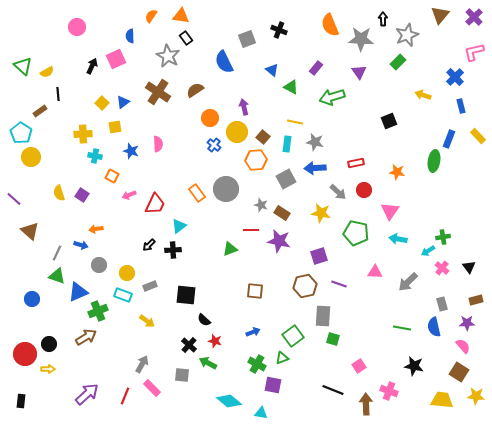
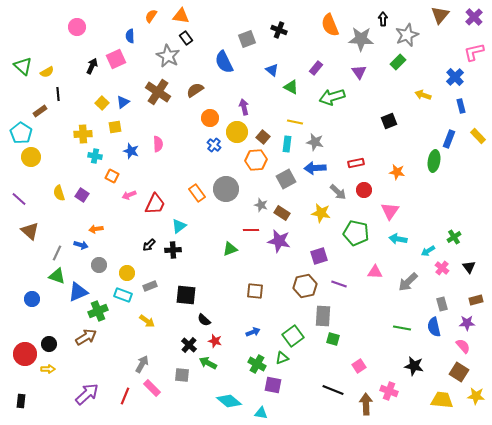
purple line at (14, 199): moved 5 px right
green cross at (443, 237): moved 11 px right; rotated 24 degrees counterclockwise
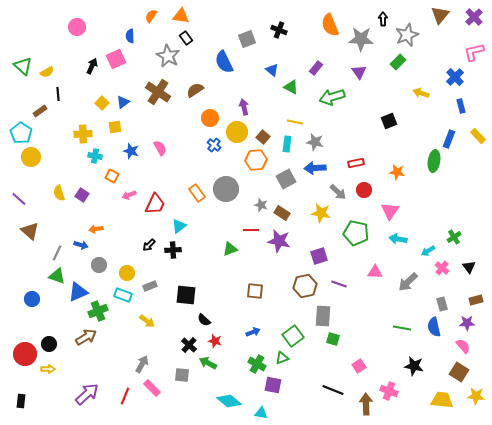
yellow arrow at (423, 95): moved 2 px left, 2 px up
pink semicircle at (158, 144): moved 2 px right, 4 px down; rotated 28 degrees counterclockwise
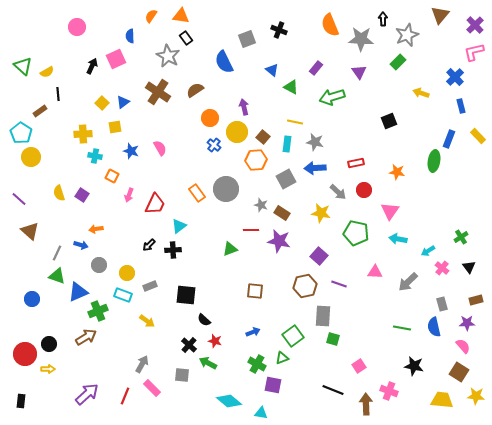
purple cross at (474, 17): moved 1 px right, 8 px down
pink arrow at (129, 195): rotated 48 degrees counterclockwise
green cross at (454, 237): moved 7 px right
purple square at (319, 256): rotated 30 degrees counterclockwise
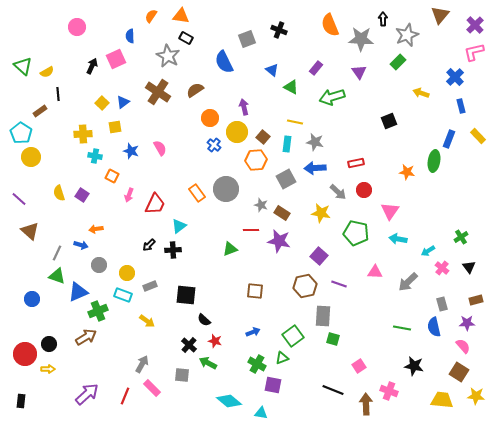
black rectangle at (186, 38): rotated 24 degrees counterclockwise
orange star at (397, 172): moved 10 px right
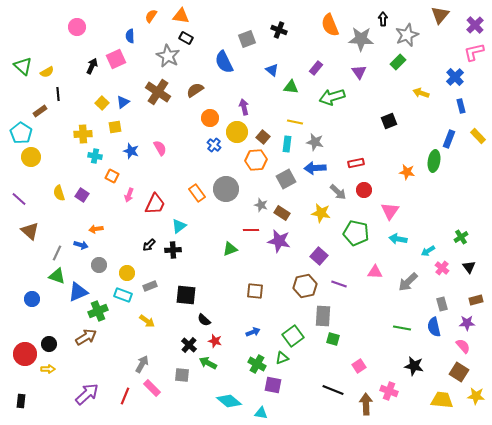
green triangle at (291, 87): rotated 21 degrees counterclockwise
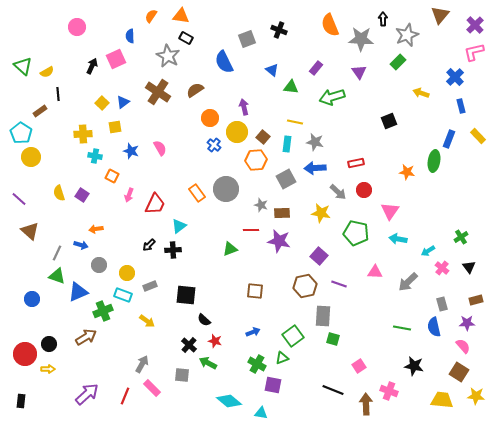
brown rectangle at (282, 213): rotated 35 degrees counterclockwise
green cross at (98, 311): moved 5 px right
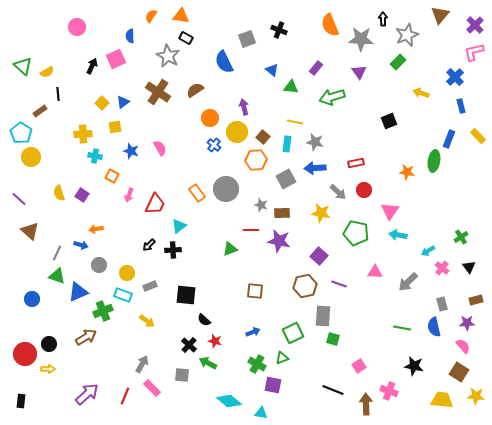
cyan arrow at (398, 239): moved 4 px up
green square at (293, 336): moved 3 px up; rotated 10 degrees clockwise
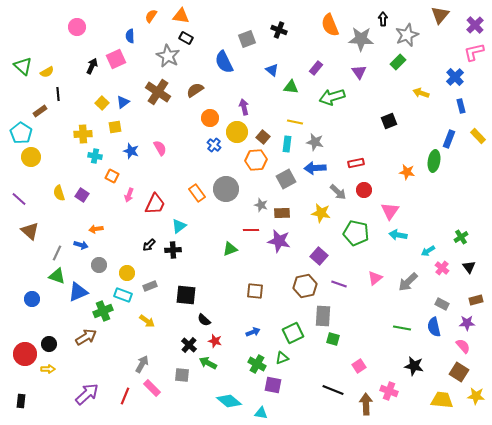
pink triangle at (375, 272): moved 6 px down; rotated 42 degrees counterclockwise
gray rectangle at (442, 304): rotated 48 degrees counterclockwise
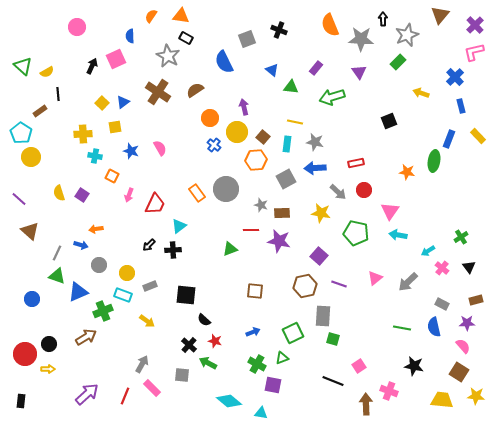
black line at (333, 390): moved 9 px up
